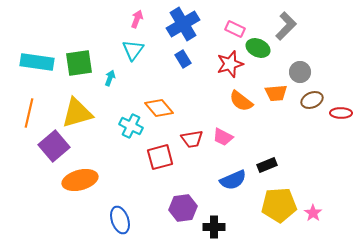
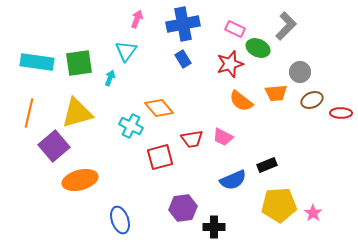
blue cross: rotated 20 degrees clockwise
cyan triangle: moved 7 px left, 1 px down
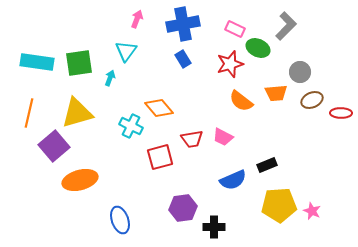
pink star: moved 1 px left, 2 px up; rotated 12 degrees counterclockwise
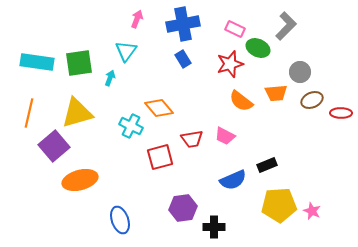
pink trapezoid: moved 2 px right, 1 px up
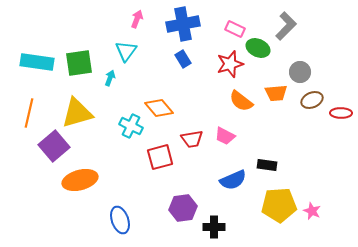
black rectangle: rotated 30 degrees clockwise
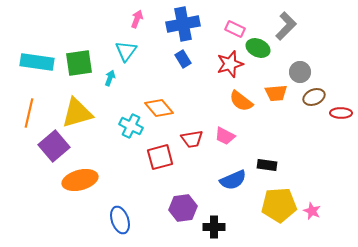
brown ellipse: moved 2 px right, 3 px up
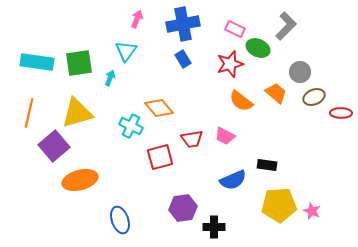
orange trapezoid: rotated 135 degrees counterclockwise
